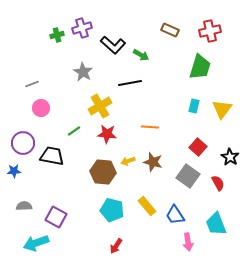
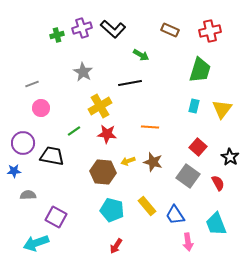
black L-shape: moved 16 px up
green trapezoid: moved 3 px down
gray semicircle: moved 4 px right, 11 px up
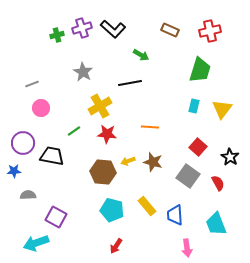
blue trapezoid: rotated 30 degrees clockwise
pink arrow: moved 1 px left, 6 px down
